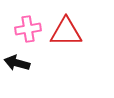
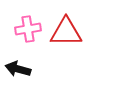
black arrow: moved 1 px right, 6 px down
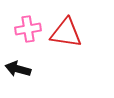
red triangle: moved 1 px down; rotated 8 degrees clockwise
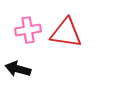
pink cross: moved 1 px down
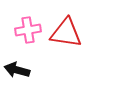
black arrow: moved 1 px left, 1 px down
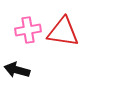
red triangle: moved 3 px left, 1 px up
